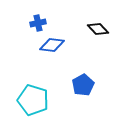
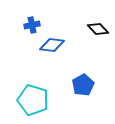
blue cross: moved 6 px left, 2 px down
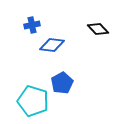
blue pentagon: moved 21 px left, 2 px up
cyan pentagon: moved 1 px down
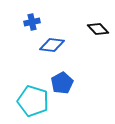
blue cross: moved 3 px up
